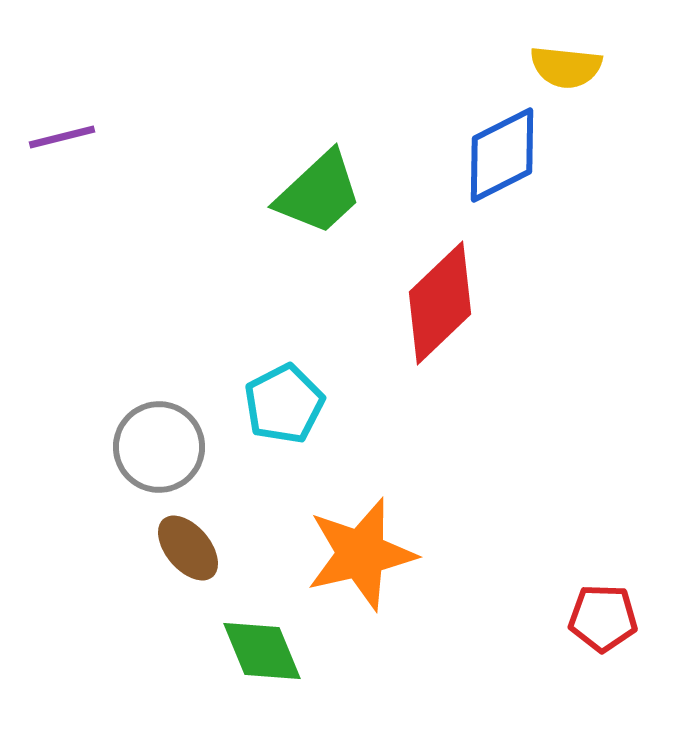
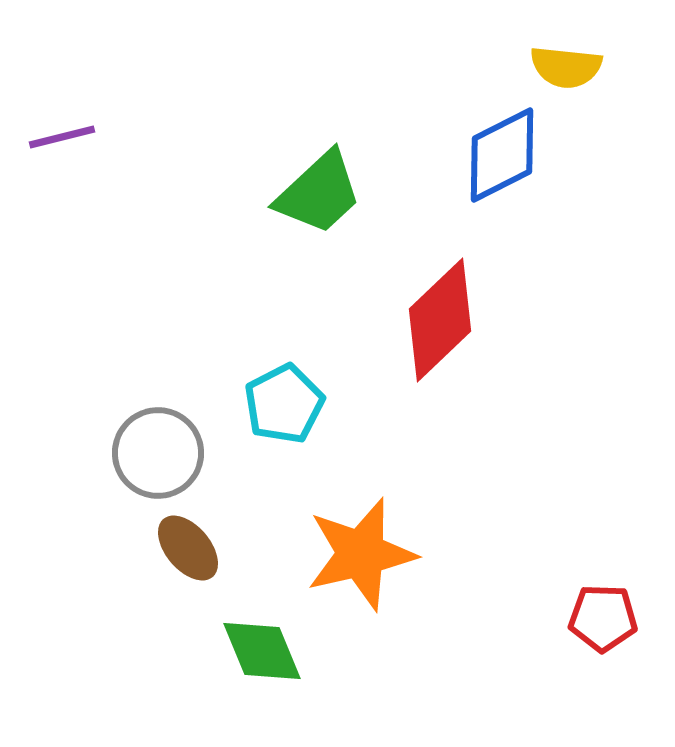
red diamond: moved 17 px down
gray circle: moved 1 px left, 6 px down
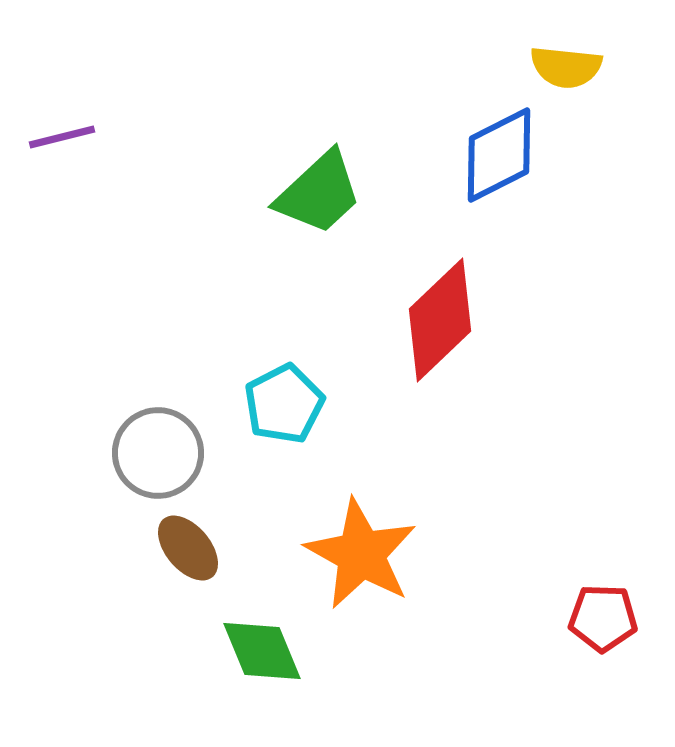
blue diamond: moved 3 px left
orange star: rotated 30 degrees counterclockwise
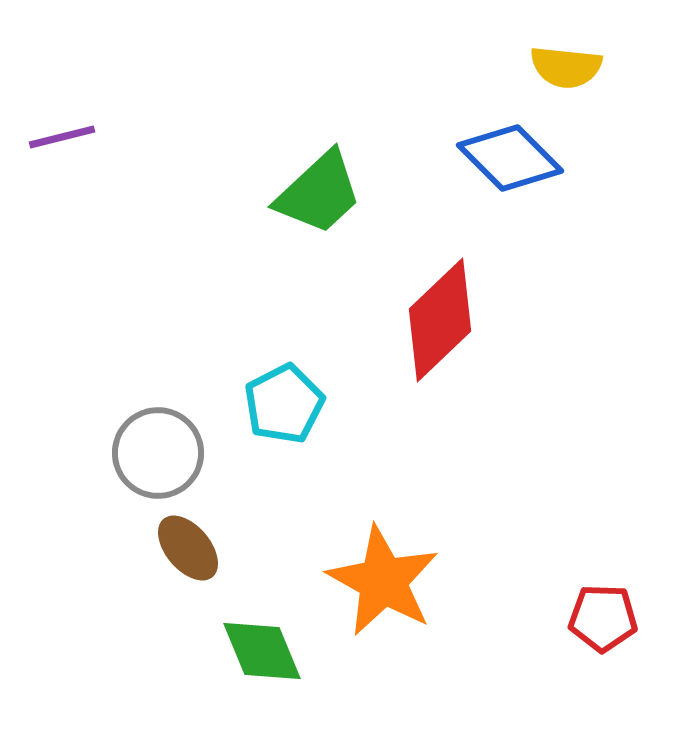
blue diamond: moved 11 px right, 3 px down; rotated 72 degrees clockwise
orange star: moved 22 px right, 27 px down
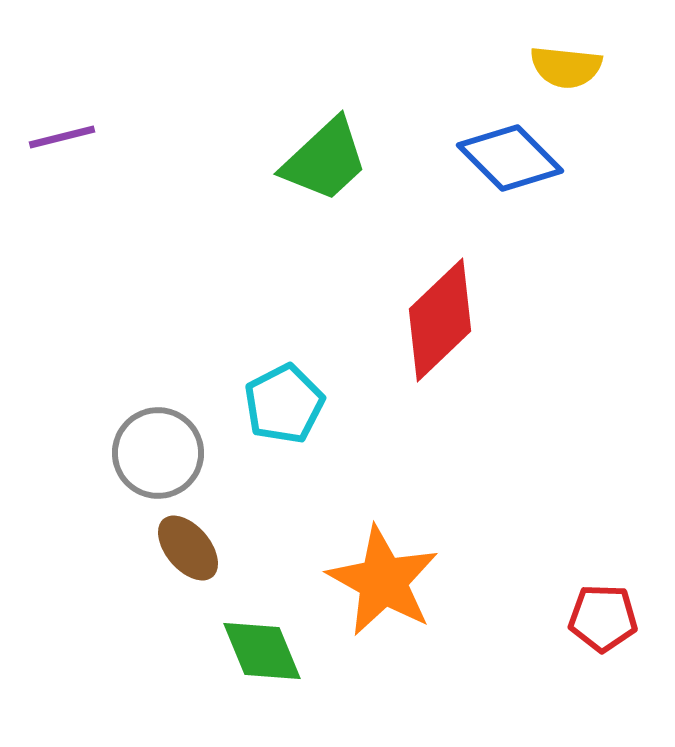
green trapezoid: moved 6 px right, 33 px up
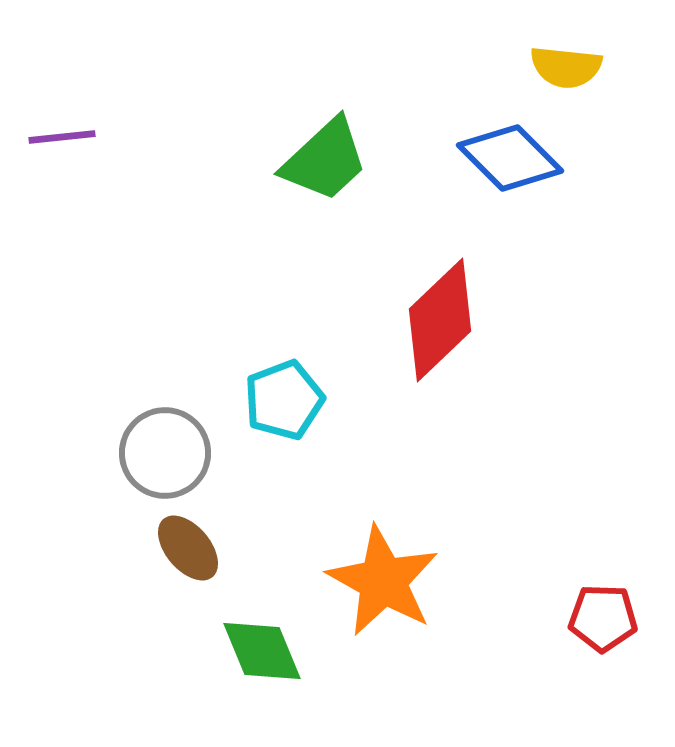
purple line: rotated 8 degrees clockwise
cyan pentagon: moved 4 px up; rotated 6 degrees clockwise
gray circle: moved 7 px right
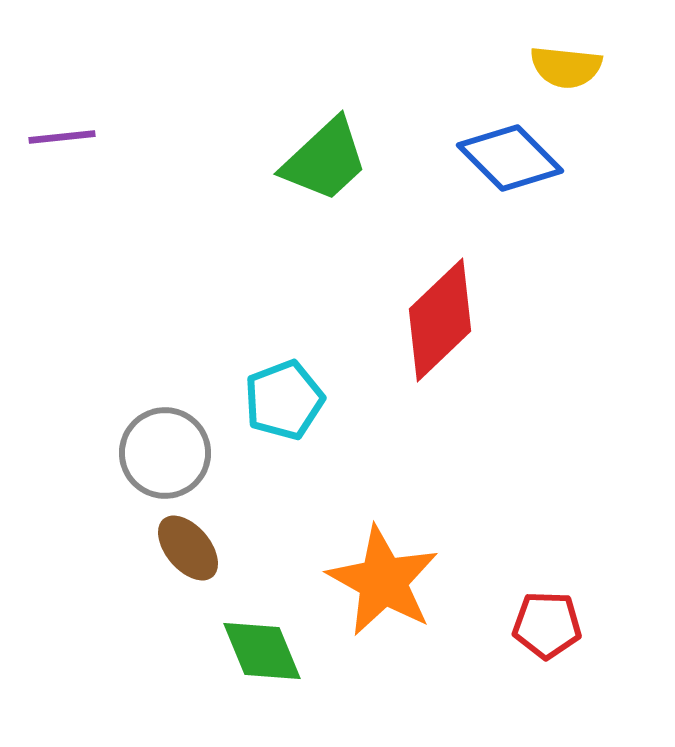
red pentagon: moved 56 px left, 7 px down
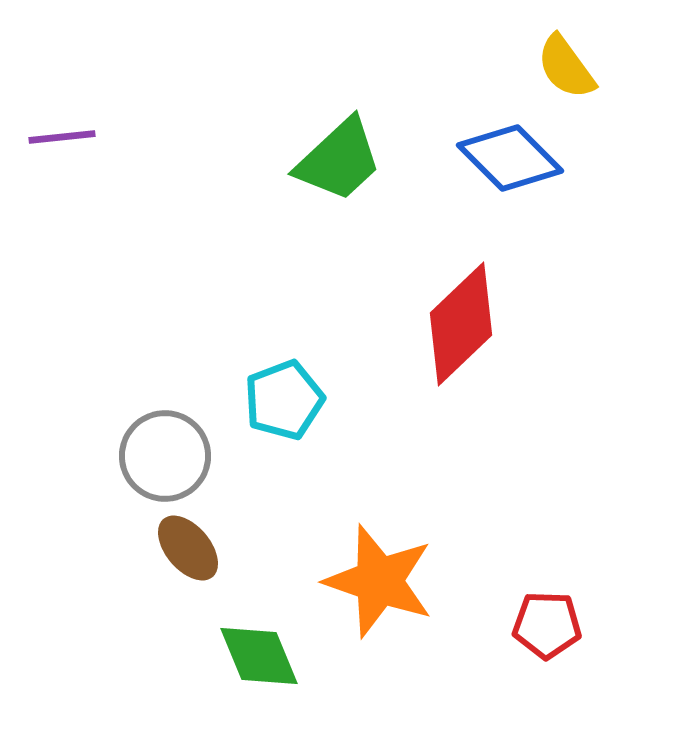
yellow semicircle: rotated 48 degrees clockwise
green trapezoid: moved 14 px right
red diamond: moved 21 px right, 4 px down
gray circle: moved 3 px down
orange star: moved 4 px left; rotated 10 degrees counterclockwise
green diamond: moved 3 px left, 5 px down
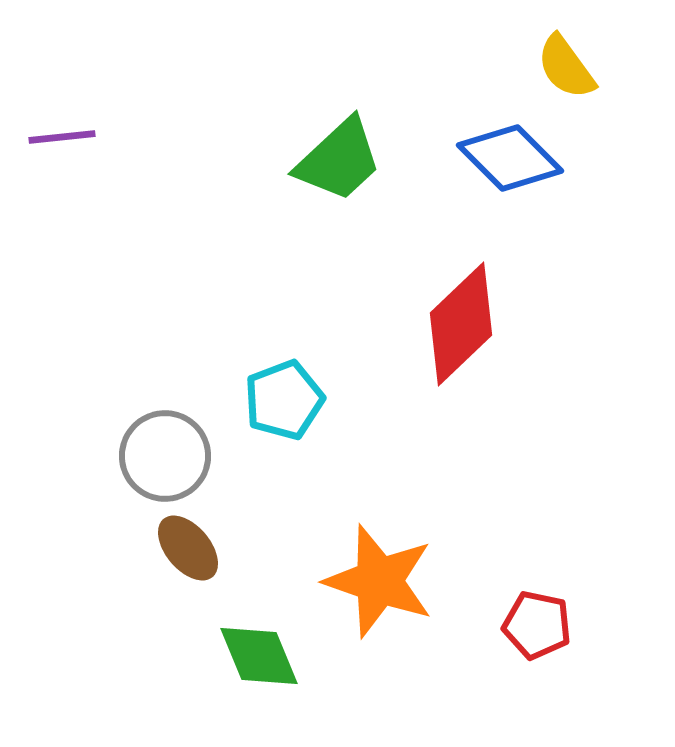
red pentagon: moved 10 px left; rotated 10 degrees clockwise
